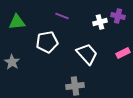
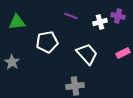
purple line: moved 9 px right
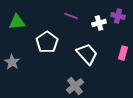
white cross: moved 1 px left, 1 px down
white pentagon: rotated 25 degrees counterclockwise
pink rectangle: rotated 48 degrees counterclockwise
gray cross: rotated 30 degrees counterclockwise
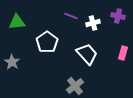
white cross: moved 6 px left
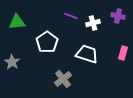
white trapezoid: rotated 30 degrees counterclockwise
gray cross: moved 12 px left, 7 px up
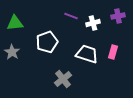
purple cross: rotated 24 degrees counterclockwise
green triangle: moved 2 px left, 1 px down
white pentagon: rotated 15 degrees clockwise
pink rectangle: moved 10 px left, 1 px up
gray star: moved 10 px up
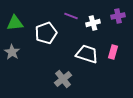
white pentagon: moved 1 px left, 9 px up
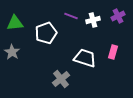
purple cross: rotated 16 degrees counterclockwise
white cross: moved 3 px up
white trapezoid: moved 2 px left, 4 px down
gray cross: moved 2 px left
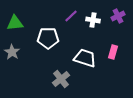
purple line: rotated 64 degrees counterclockwise
white cross: rotated 24 degrees clockwise
white pentagon: moved 2 px right, 5 px down; rotated 20 degrees clockwise
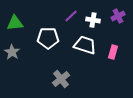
white trapezoid: moved 13 px up
